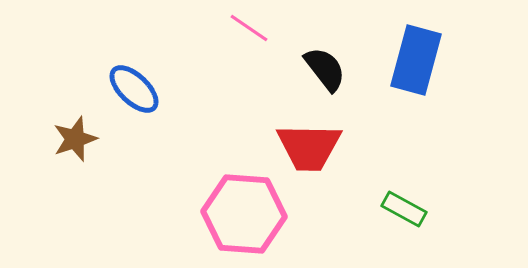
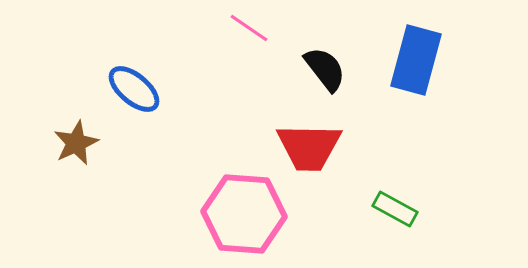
blue ellipse: rotated 4 degrees counterclockwise
brown star: moved 1 px right, 4 px down; rotated 6 degrees counterclockwise
green rectangle: moved 9 px left
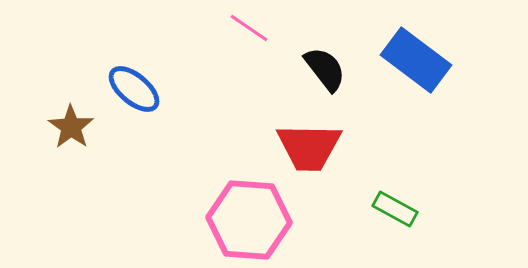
blue rectangle: rotated 68 degrees counterclockwise
brown star: moved 5 px left, 16 px up; rotated 12 degrees counterclockwise
pink hexagon: moved 5 px right, 6 px down
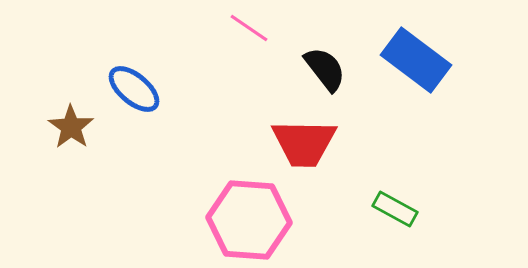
red trapezoid: moved 5 px left, 4 px up
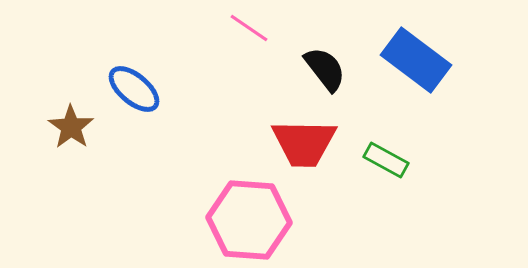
green rectangle: moved 9 px left, 49 px up
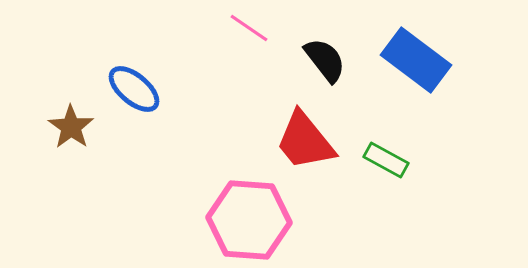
black semicircle: moved 9 px up
red trapezoid: moved 1 px right, 2 px up; rotated 50 degrees clockwise
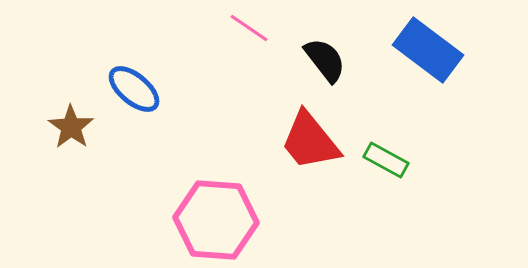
blue rectangle: moved 12 px right, 10 px up
red trapezoid: moved 5 px right
pink hexagon: moved 33 px left
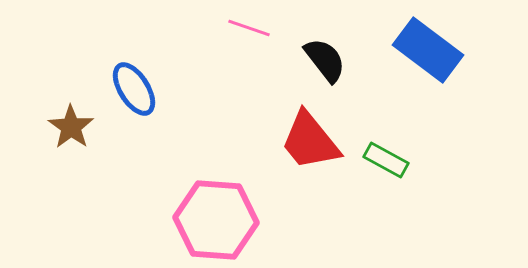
pink line: rotated 15 degrees counterclockwise
blue ellipse: rotated 18 degrees clockwise
